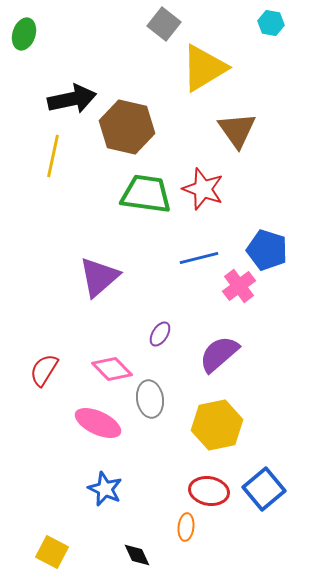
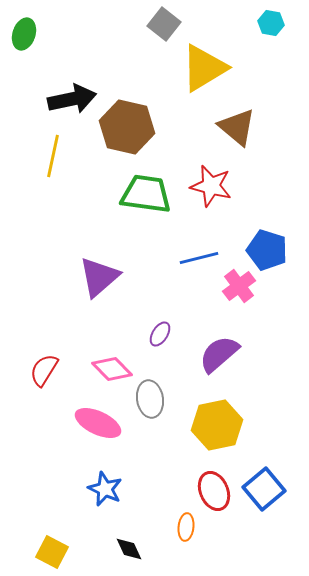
brown triangle: moved 3 px up; rotated 15 degrees counterclockwise
red star: moved 8 px right, 3 px up; rotated 6 degrees counterclockwise
red ellipse: moved 5 px right; rotated 57 degrees clockwise
black diamond: moved 8 px left, 6 px up
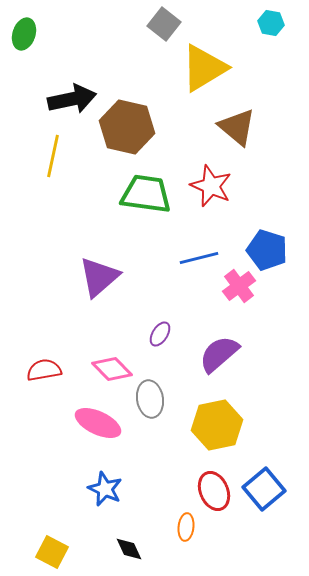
red star: rotated 9 degrees clockwise
red semicircle: rotated 48 degrees clockwise
